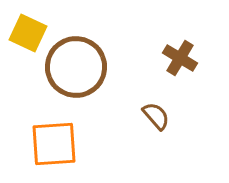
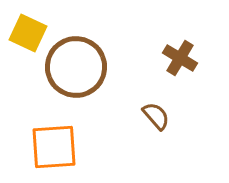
orange square: moved 3 px down
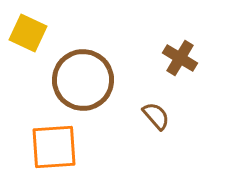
brown circle: moved 7 px right, 13 px down
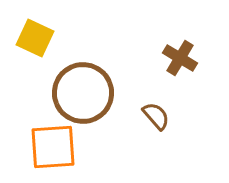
yellow square: moved 7 px right, 5 px down
brown circle: moved 13 px down
orange square: moved 1 px left
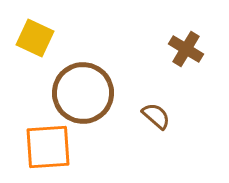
brown cross: moved 6 px right, 9 px up
brown semicircle: rotated 8 degrees counterclockwise
orange square: moved 5 px left
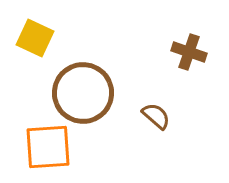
brown cross: moved 3 px right, 3 px down; rotated 12 degrees counterclockwise
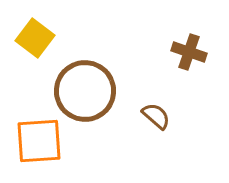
yellow square: rotated 12 degrees clockwise
brown circle: moved 2 px right, 2 px up
orange square: moved 9 px left, 6 px up
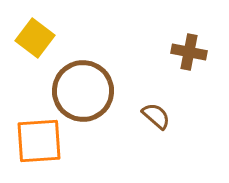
brown cross: rotated 8 degrees counterclockwise
brown circle: moved 2 px left
